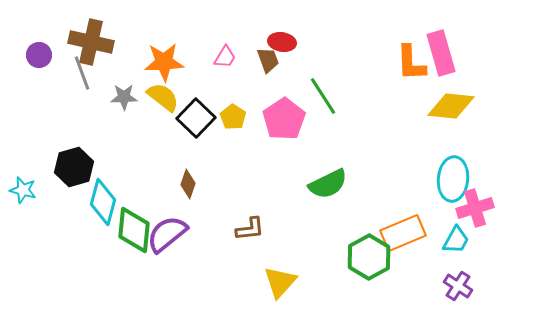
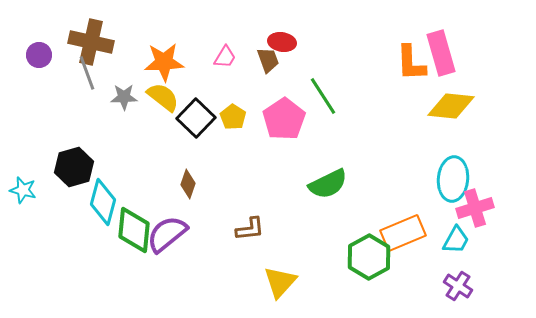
gray line: moved 5 px right
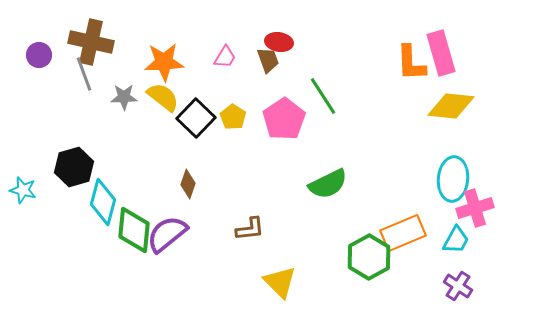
red ellipse: moved 3 px left
gray line: moved 3 px left, 1 px down
yellow triangle: rotated 27 degrees counterclockwise
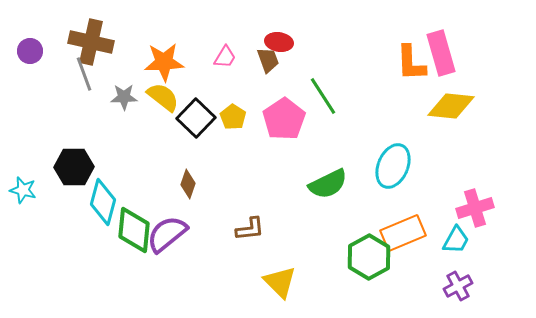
purple circle: moved 9 px left, 4 px up
black hexagon: rotated 15 degrees clockwise
cyan ellipse: moved 60 px left, 13 px up; rotated 18 degrees clockwise
purple cross: rotated 28 degrees clockwise
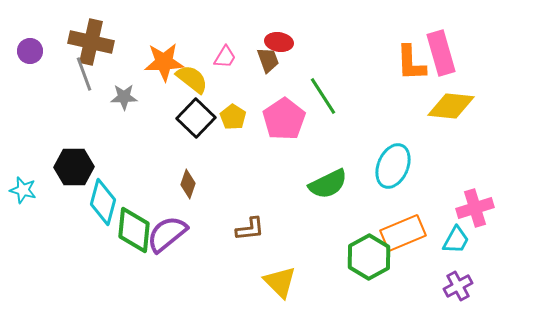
yellow semicircle: moved 29 px right, 18 px up
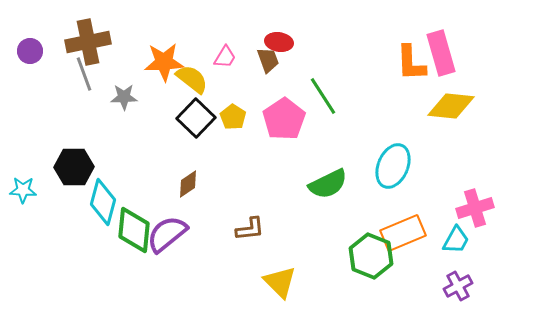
brown cross: moved 3 px left; rotated 24 degrees counterclockwise
brown diamond: rotated 36 degrees clockwise
cyan star: rotated 12 degrees counterclockwise
green hexagon: moved 2 px right, 1 px up; rotated 9 degrees counterclockwise
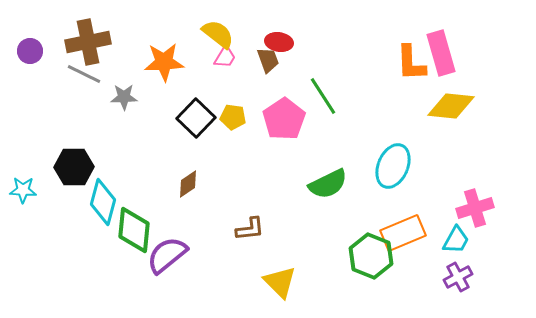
gray line: rotated 44 degrees counterclockwise
yellow semicircle: moved 26 px right, 45 px up
yellow pentagon: rotated 25 degrees counterclockwise
purple semicircle: moved 21 px down
purple cross: moved 9 px up
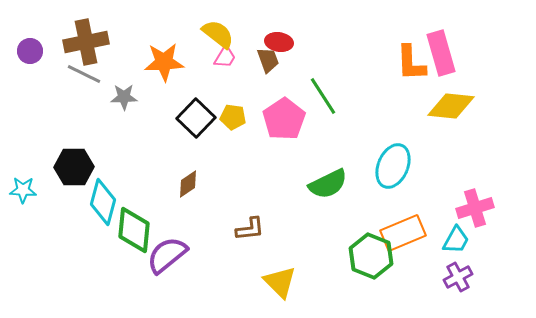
brown cross: moved 2 px left
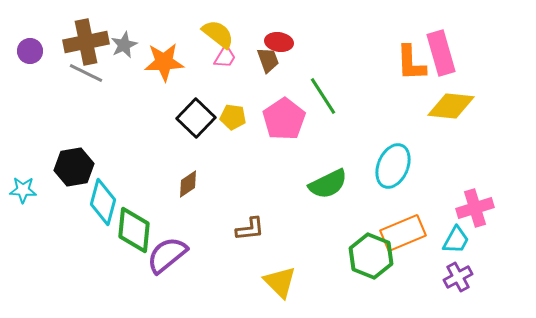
gray line: moved 2 px right, 1 px up
gray star: moved 52 px up; rotated 24 degrees counterclockwise
black hexagon: rotated 9 degrees counterclockwise
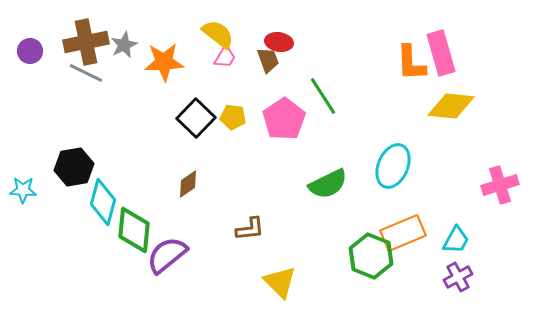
pink cross: moved 25 px right, 23 px up
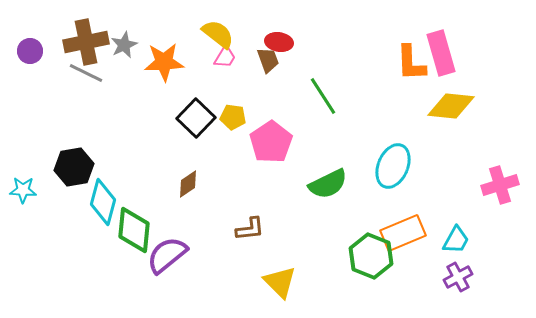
pink pentagon: moved 13 px left, 23 px down
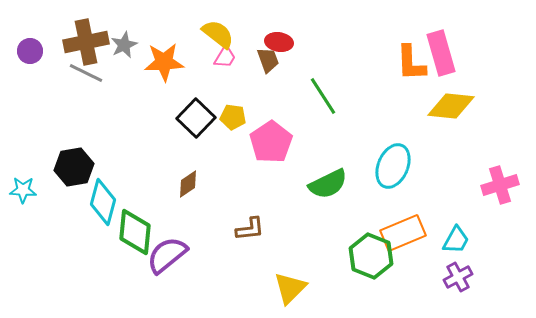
green diamond: moved 1 px right, 2 px down
yellow triangle: moved 10 px right, 6 px down; rotated 30 degrees clockwise
